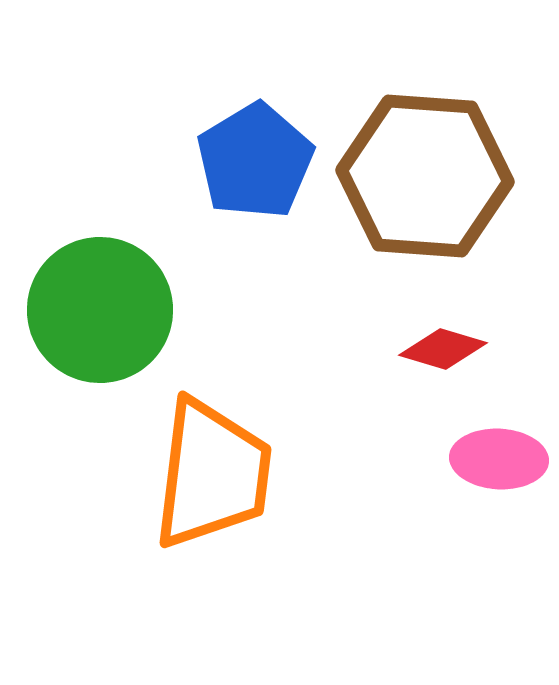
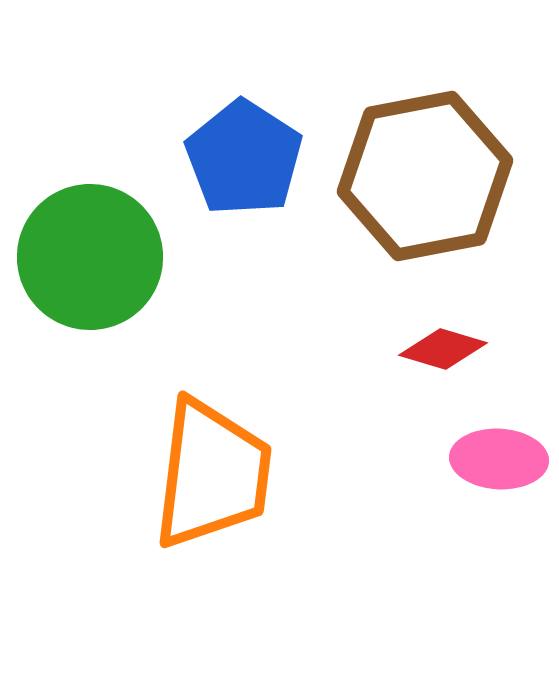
blue pentagon: moved 11 px left, 3 px up; rotated 8 degrees counterclockwise
brown hexagon: rotated 15 degrees counterclockwise
green circle: moved 10 px left, 53 px up
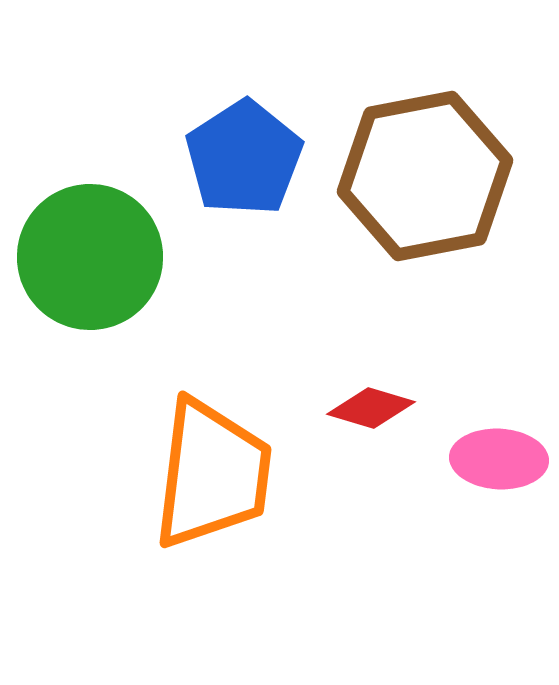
blue pentagon: rotated 6 degrees clockwise
red diamond: moved 72 px left, 59 px down
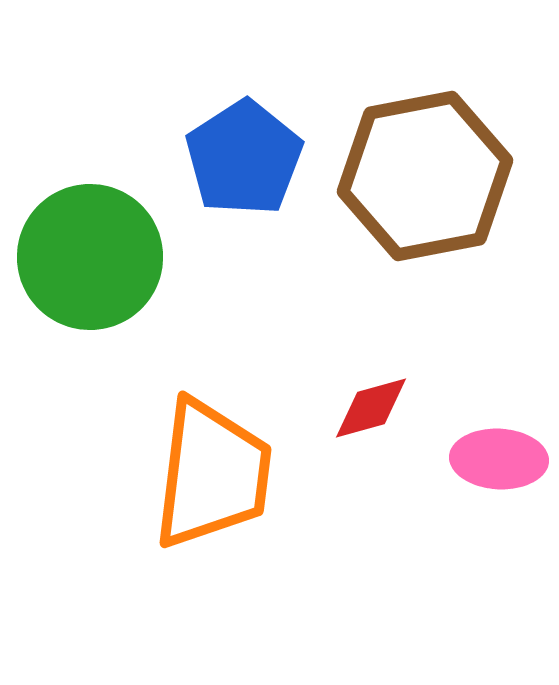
red diamond: rotated 32 degrees counterclockwise
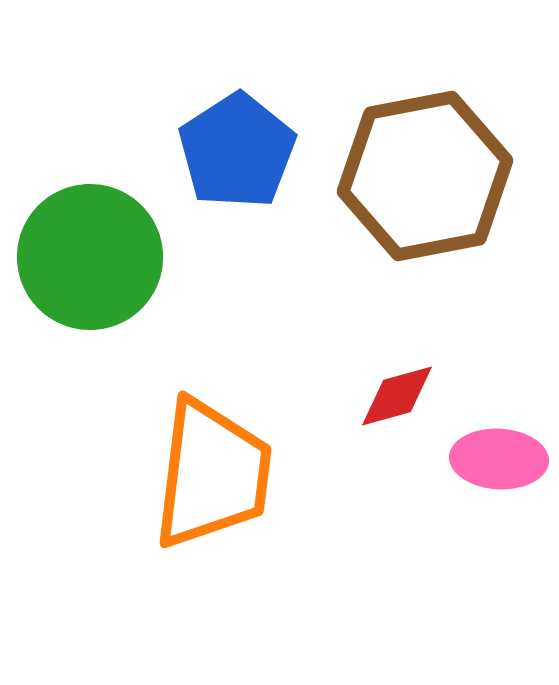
blue pentagon: moved 7 px left, 7 px up
red diamond: moved 26 px right, 12 px up
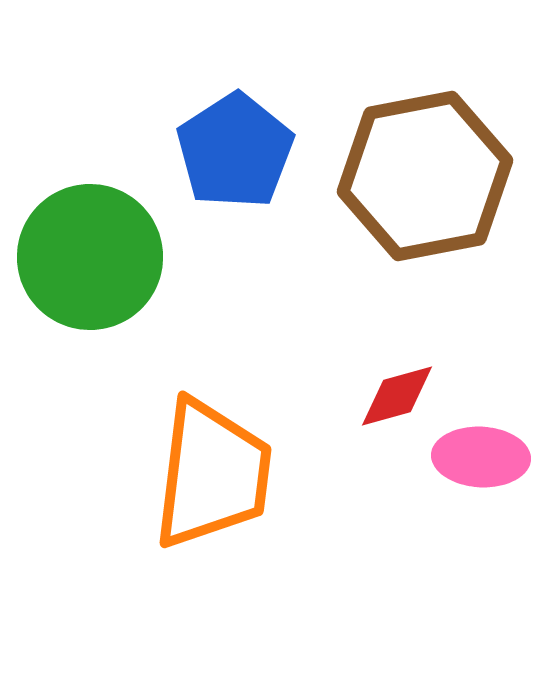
blue pentagon: moved 2 px left
pink ellipse: moved 18 px left, 2 px up
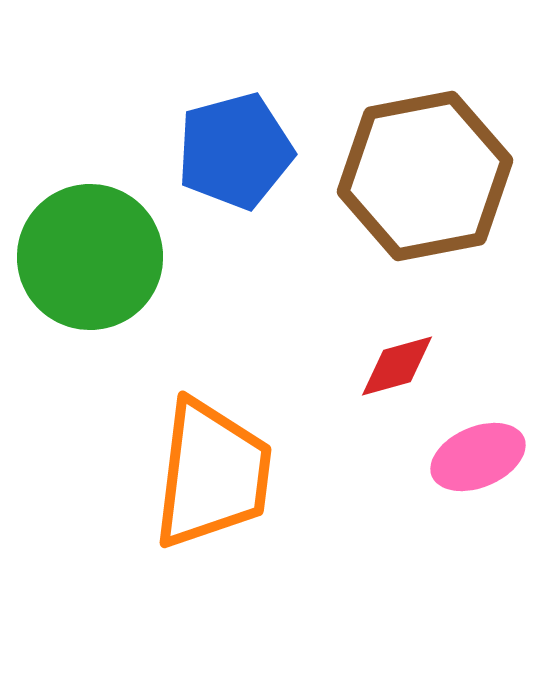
blue pentagon: rotated 18 degrees clockwise
red diamond: moved 30 px up
pink ellipse: moved 3 px left; rotated 26 degrees counterclockwise
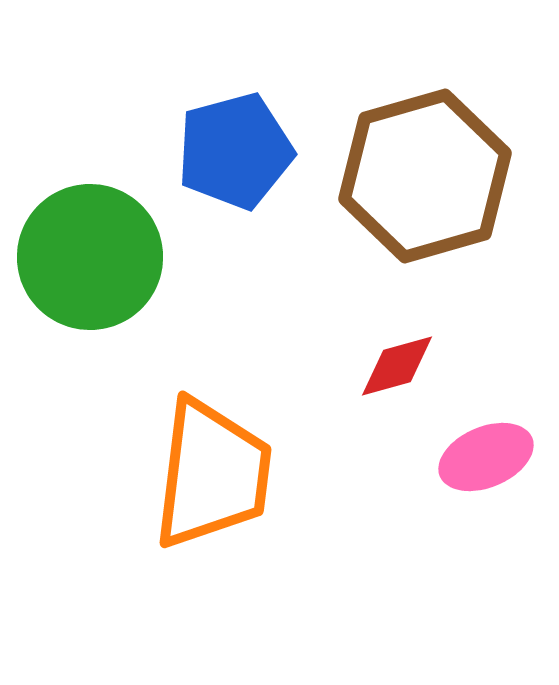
brown hexagon: rotated 5 degrees counterclockwise
pink ellipse: moved 8 px right
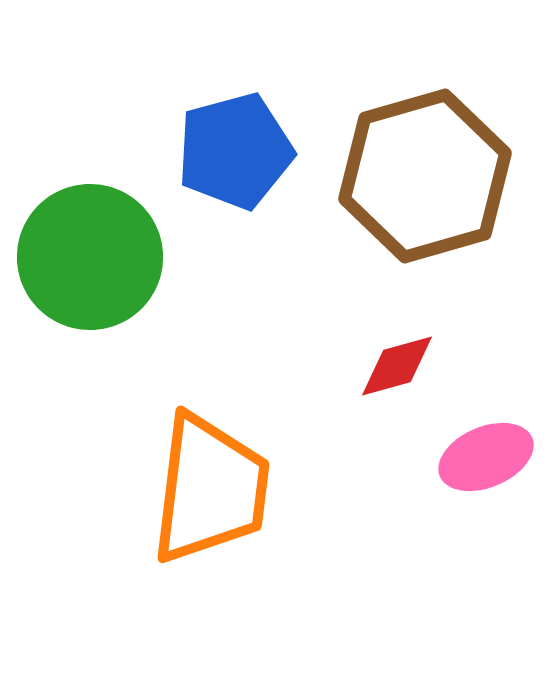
orange trapezoid: moved 2 px left, 15 px down
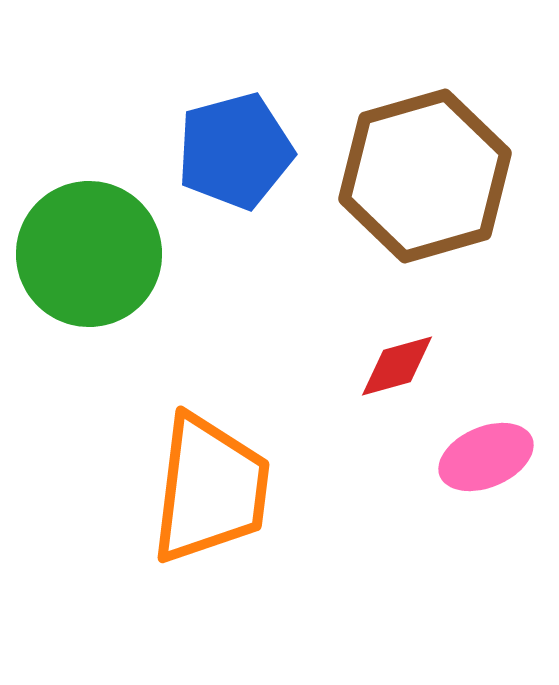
green circle: moved 1 px left, 3 px up
